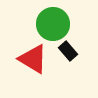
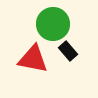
red triangle: rotated 20 degrees counterclockwise
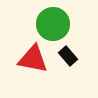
black rectangle: moved 5 px down
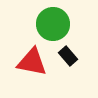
red triangle: moved 1 px left, 3 px down
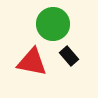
black rectangle: moved 1 px right
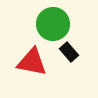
black rectangle: moved 4 px up
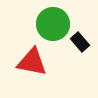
black rectangle: moved 11 px right, 10 px up
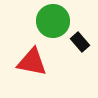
green circle: moved 3 px up
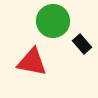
black rectangle: moved 2 px right, 2 px down
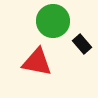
red triangle: moved 5 px right
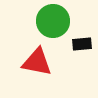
black rectangle: rotated 54 degrees counterclockwise
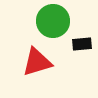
red triangle: rotated 28 degrees counterclockwise
